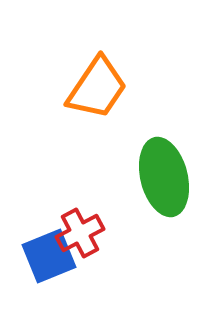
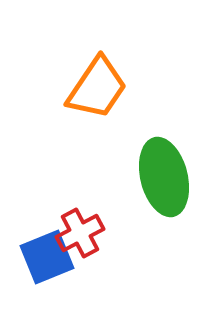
blue square: moved 2 px left, 1 px down
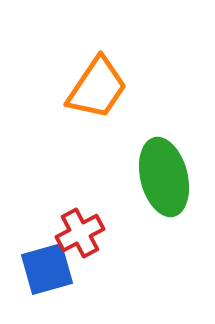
blue square: moved 12 px down; rotated 6 degrees clockwise
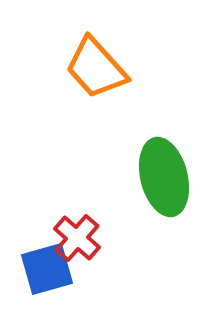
orange trapezoid: moved 1 px left, 20 px up; rotated 104 degrees clockwise
red cross: moved 3 px left, 5 px down; rotated 21 degrees counterclockwise
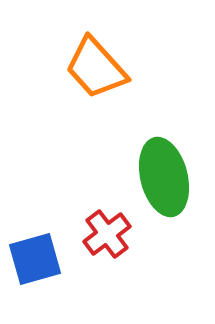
red cross: moved 30 px right, 4 px up; rotated 12 degrees clockwise
blue square: moved 12 px left, 10 px up
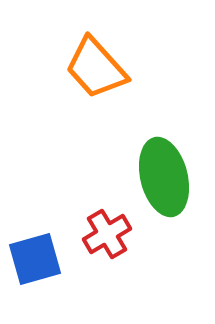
red cross: rotated 6 degrees clockwise
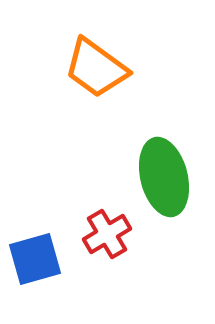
orange trapezoid: rotated 12 degrees counterclockwise
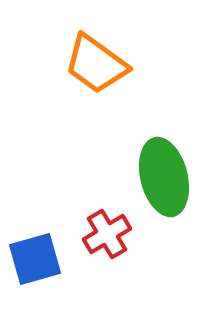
orange trapezoid: moved 4 px up
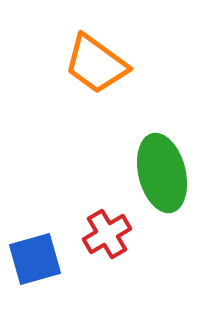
green ellipse: moved 2 px left, 4 px up
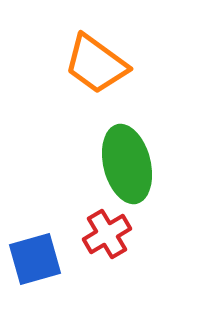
green ellipse: moved 35 px left, 9 px up
